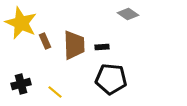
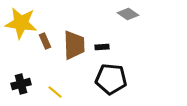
yellow star: rotated 16 degrees counterclockwise
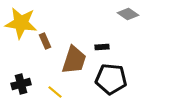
brown trapezoid: moved 15 px down; rotated 20 degrees clockwise
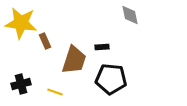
gray diamond: moved 2 px right, 1 px down; rotated 45 degrees clockwise
yellow line: rotated 21 degrees counterclockwise
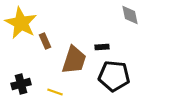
yellow star: rotated 20 degrees clockwise
black pentagon: moved 3 px right, 3 px up
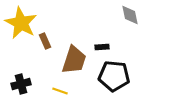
yellow line: moved 5 px right, 1 px up
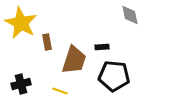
brown rectangle: moved 2 px right, 1 px down; rotated 14 degrees clockwise
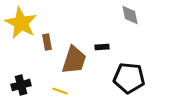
black pentagon: moved 15 px right, 2 px down
black cross: moved 1 px down
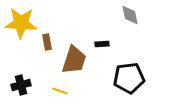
yellow star: rotated 24 degrees counterclockwise
black rectangle: moved 3 px up
black pentagon: rotated 12 degrees counterclockwise
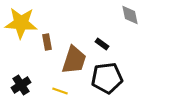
black rectangle: rotated 40 degrees clockwise
black pentagon: moved 22 px left
black cross: rotated 18 degrees counterclockwise
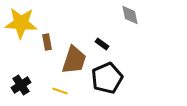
black pentagon: rotated 16 degrees counterclockwise
